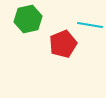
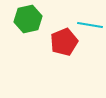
red pentagon: moved 1 px right, 2 px up
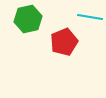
cyan line: moved 8 px up
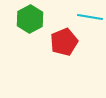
green hexagon: moved 2 px right; rotated 16 degrees counterclockwise
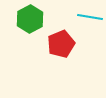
red pentagon: moved 3 px left, 2 px down
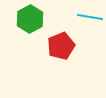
red pentagon: moved 2 px down
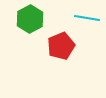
cyan line: moved 3 px left, 1 px down
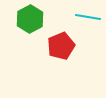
cyan line: moved 1 px right, 1 px up
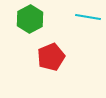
red pentagon: moved 10 px left, 11 px down
